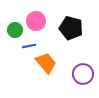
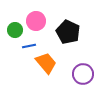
black pentagon: moved 3 px left, 4 px down; rotated 10 degrees clockwise
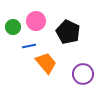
green circle: moved 2 px left, 3 px up
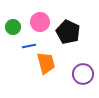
pink circle: moved 4 px right, 1 px down
orange trapezoid: rotated 25 degrees clockwise
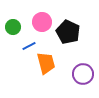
pink circle: moved 2 px right
blue line: rotated 16 degrees counterclockwise
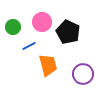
orange trapezoid: moved 2 px right, 2 px down
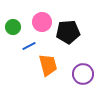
black pentagon: rotated 30 degrees counterclockwise
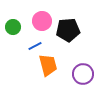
pink circle: moved 1 px up
black pentagon: moved 2 px up
blue line: moved 6 px right
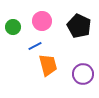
black pentagon: moved 11 px right, 4 px up; rotated 30 degrees clockwise
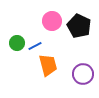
pink circle: moved 10 px right
green circle: moved 4 px right, 16 px down
